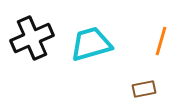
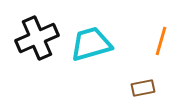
black cross: moved 5 px right
brown rectangle: moved 1 px left, 1 px up
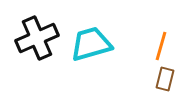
orange line: moved 5 px down
brown rectangle: moved 22 px right, 9 px up; rotated 65 degrees counterclockwise
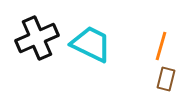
cyan trapezoid: rotated 42 degrees clockwise
brown rectangle: moved 1 px right
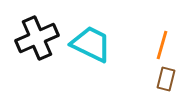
orange line: moved 1 px right, 1 px up
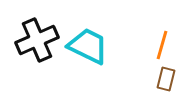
black cross: moved 2 px down
cyan trapezoid: moved 3 px left, 2 px down
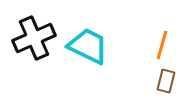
black cross: moved 3 px left, 2 px up
brown rectangle: moved 2 px down
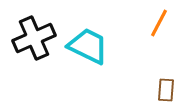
orange line: moved 3 px left, 22 px up; rotated 12 degrees clockwise
brown rectangle: moved 9 px down; rotated 10 degrees counterclockwise
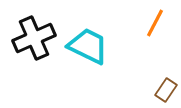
orange line: moved 4 px left
brown rectangle: rotated 30 degrees clockwise
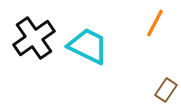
black cross: rotated 12 degrees counterclockwise
